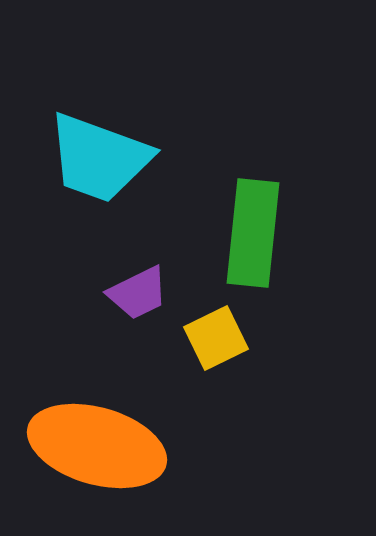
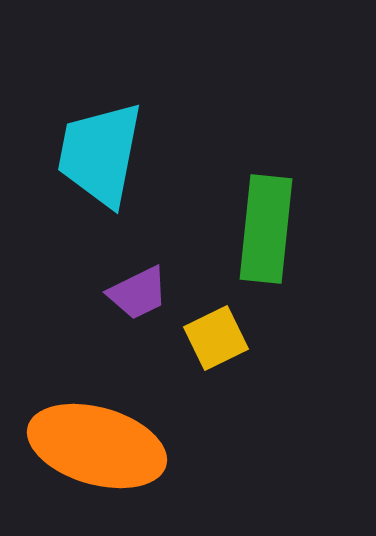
cyan trapezoid: moved 1 px right, 4 px up; rotated 81 degrees clockwise
green rectangle: moved 13 px right, 4 px up
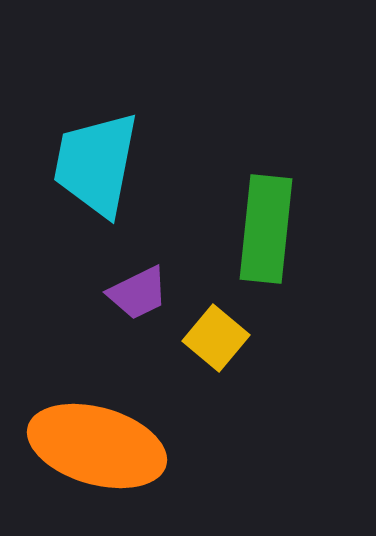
cyan trapezoid: moved 4 px left, 10 px down
yellow square: rotated 24 degrees counterclockwise
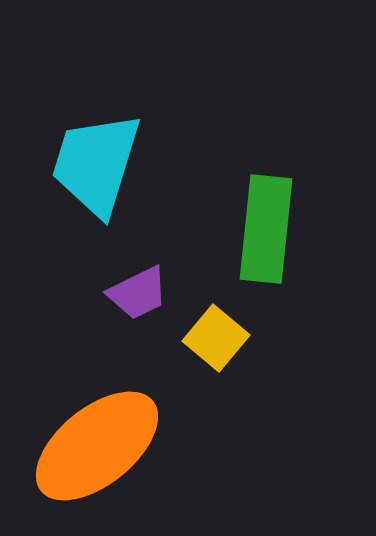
cyan trapezoid: rotated 6 degrees clockwise
orange ellipse: rotated 55 degrees counterclockwise
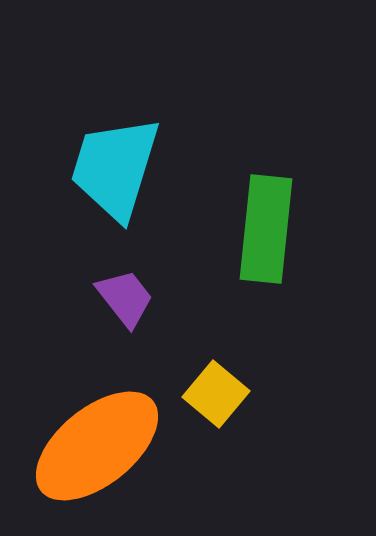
cyan trapezoid: moved 19 px right, 4 px down
purple trapezoid: moved 13 px left, 5 px down; rotated 102 degrees counterclockwise
yellow square: moved 56 px down
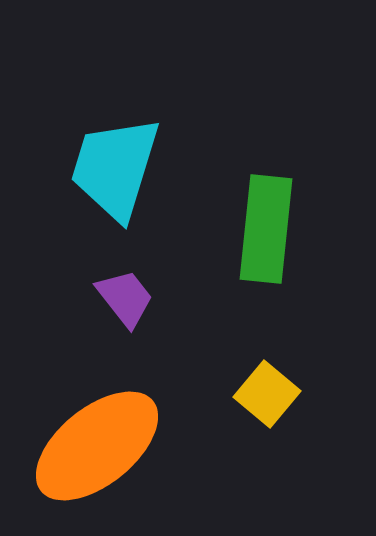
yellow square: moved 51 px right
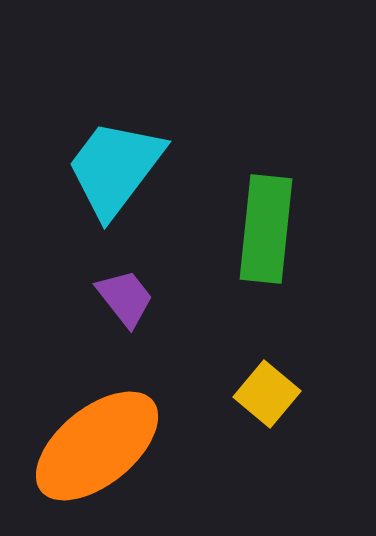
cyan trapezoid: rotated 20 degrees clockwise
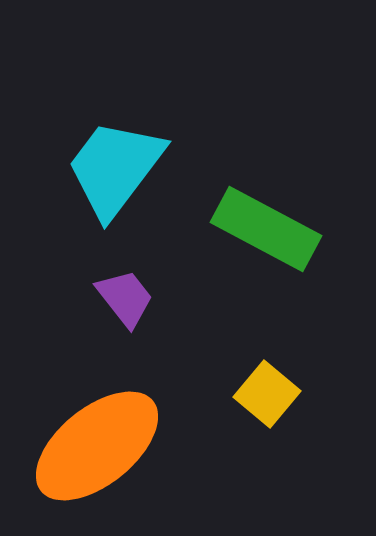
green rectangle: rotated 68 degrees counterclockwise
